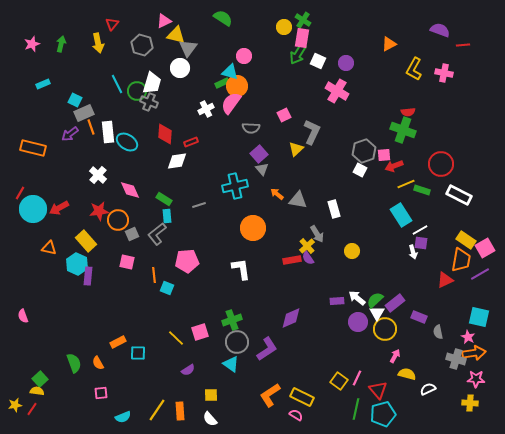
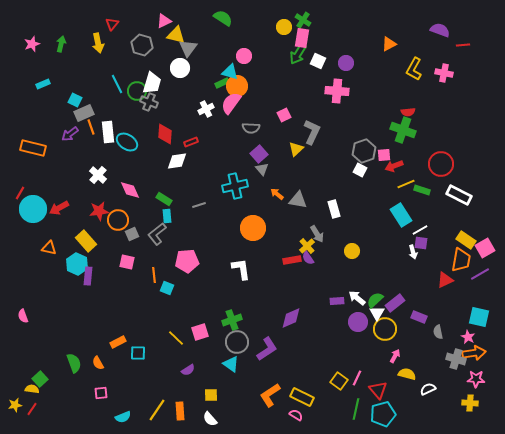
pink cross at (337, 91): rotated 25 degrees counterclockwise
yellow semicircle at (37, 391): moved 5 px left, 2 px up
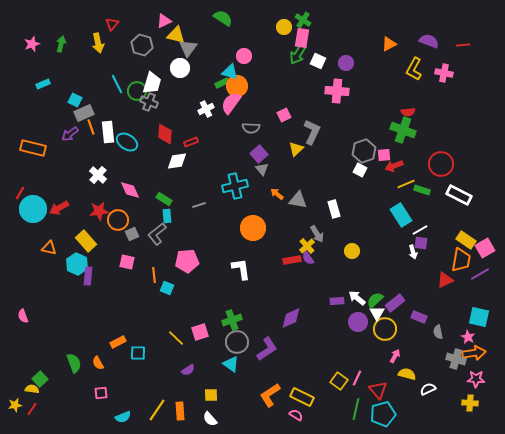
purple semicircle at (440, 30): moved 11 px left, 11 px down
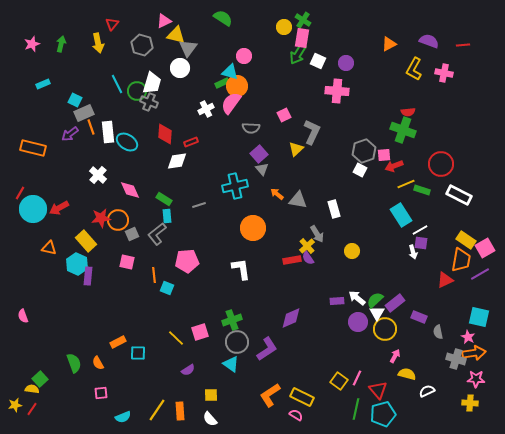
red star at (99, 211): moved 2 px right, 7 px down
white semicircle at (428, 389): moved 1 px left, 2 px down
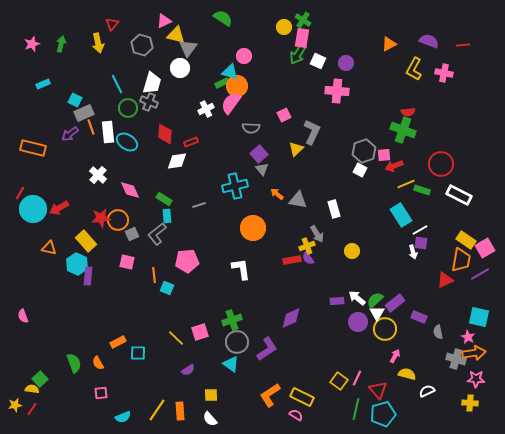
green circle at (137, 91): moved 9 px left, 17 px down
yellow cross at (307, 246): rotated 21 degrees clockwise
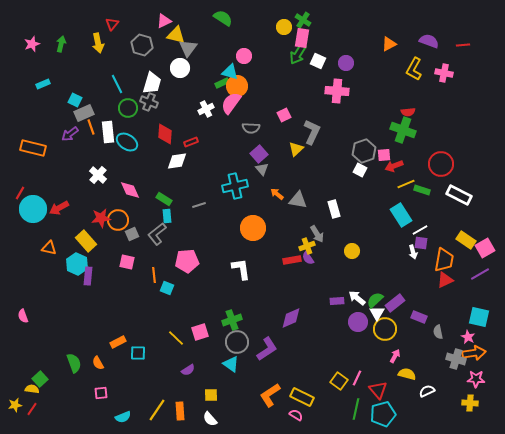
orange trapezoid at (461, 260): moved 17 px left
